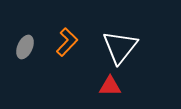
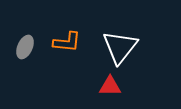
orange L-shape: rotated 52 degrees clockwise
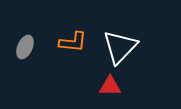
orange L-shape: moved 6 px right
white triangle: rotated 6 degrees clockwise
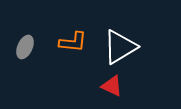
white triangle: rotated 15 degrees clockwise
red triangle: moved 2 px right; rotated 25 degrees clockwise
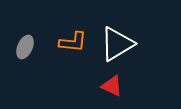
white triangle: moved 3 px left, 3 px up
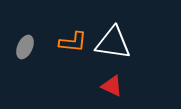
white triangle: moved 4 px left, 1 px up; rotated 39 degrees clockwise
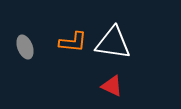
gray ellipse: rotated 45 degrees counterclockwise
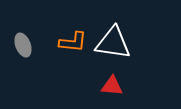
gray ellipse: moved 2 px left, 2 px up
red triangle: rotated 20 degrees counterclockwise
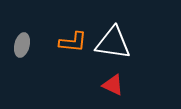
gray ellipse: moved 1 px left; rotated 35 degrees clockwise
red triangle: moved 1 px right, 1 px up; rotated 20 degrees clockwise
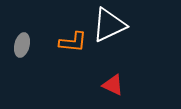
white triangle: moved 4 px left, 18 px up; rotated 33 degrees counterclockwise
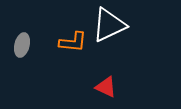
red triangle: moved 7 px left, 2 px down
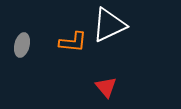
red triangle: rotated 25 degrees clockwise
